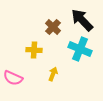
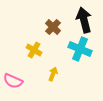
black arrow: moved 2 px right; rotated 30 degrees clockwise
yellow cross: rotated 28 degrees clockwise
pink semicircle: moved 3 px down
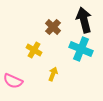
cyan cross: moved 1 px right
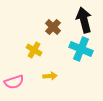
yellow arrow: moved 3 px left, 2 px down; rotated 64 degrees clockwise
pink semicircle: moved 1 px right, 1 px down; rotated 42 degrees counterclockwise
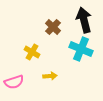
yellow cross: moved 2 px left, 2 px down
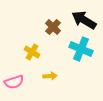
black arrow: rotated 45 degrees counterclockwise
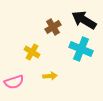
brown cross: rotated 14 degrees clockwise
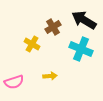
yellow cross: moved 8 px up
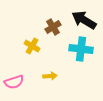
yellow cross: moved 2 px down
cyan cross: rotated 15 degrees counterclockwise
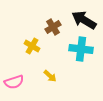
yellow arrow: rotated 48 degrees clockwise
